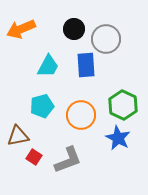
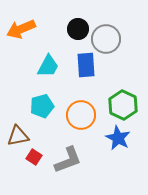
black circle: moved 4 px right
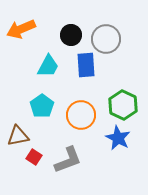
black circle: moved 7 px left, 6 px down
cyan pentagon: rotated 20 degrees counterclockwise
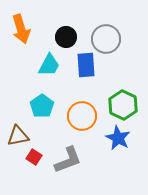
orange arrow: rotated 84 degrees counterclockwise
black circle: moved 5 px left, 2 px down
cyan trapezoid: moved 1 px right, 1 px up
orange circle: moved 1 px right, 1 px down
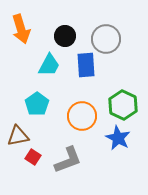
black circle: moved 1 px left, 1 px up
cyan pentagon: moved 5 px left, 2 px up
red square: moved 1 px left
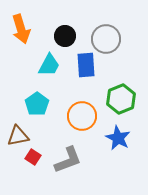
green hexagon: moved 2 px left, 6 px up; rotated 12 degrees clockwise
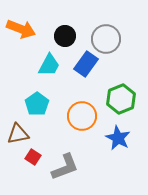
orange arrow: rotated 52 degrees counterclockwise
blue rectangle: moved 1 px up; rotated 40 degrees clockwise
brown triangle: moved 2 px up
gray L-shape: moved 3 px left, 7 px down
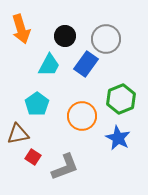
orange arrow: rotated 52 degrees clockwise
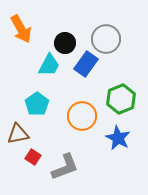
orange arrow: rotated 12 degrees counterclockwise
black circle: moved 7 px down
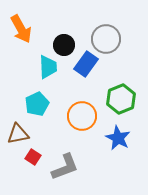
black circle: moved 1 px left, 2 px down
cyan trapezoid: moved 1 px left, 2 px down; rotated 30 degrees counterclockwise
cyan pentagon: rotated 10 degrees clockwise
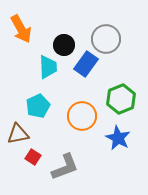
cyan pentagon: moved 1 px right, 2 px down
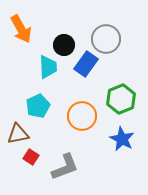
blue star: moved 4 px right, 1 px down
red square: moved 2 px left
